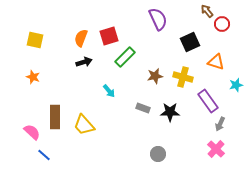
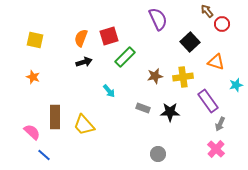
black square: rotated 18 degrees counterclockwise
yellow cross: rotated 24 degrees counterclockwise
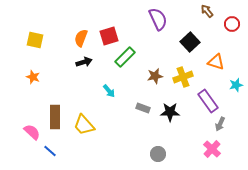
red circle: moved 10 px right
yellow cross: rotated 12 degrees counterclockwise
pink cross: moved 4 px left
blue line: moved 6 px right, 4 px up
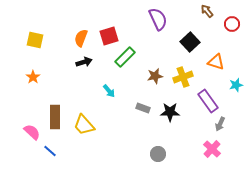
orange star: rotated 16 degrees clockwise
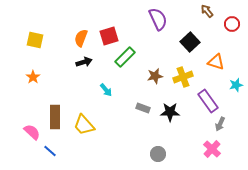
cyan arrow: moved 3 px left, 1 px up
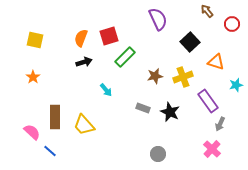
black star: rotated 24 degrees clockwise
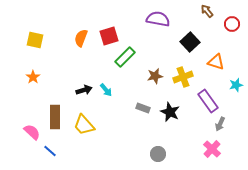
purple semicircle: rotated 55 degrees counterclockwise
black arrow: moved 28 px down
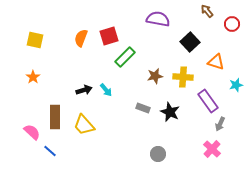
yellow cross: rotated 24 degrees clockwise
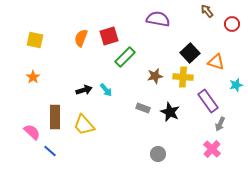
black square: moved 11 px down
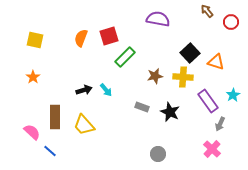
red circle: moved 1 px left, 2 px up
cyan star: moved 3 px left, 10 px down; rotated 16 degrees counterclockwise
gray rectangle: moved 1 px left, 1 px up
